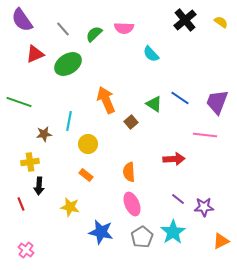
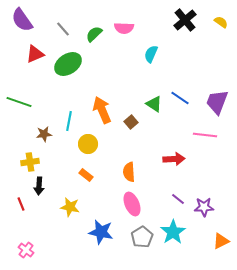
cyan semicircle: rotated 66 degrees clockwise
orange arrow: moved 4 px left, 10 px down
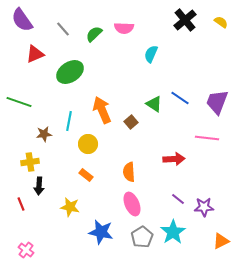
green ellipse: moved 2 px right, 8 px down
pink line: moved 2 px right, 3 px down
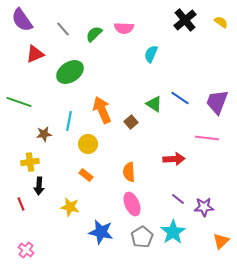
orange triangle: rotated 18 degrees counterclockwise
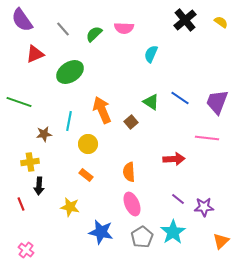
green triangle: moved 3 px left, 2 px up
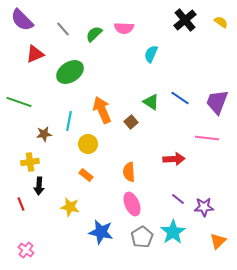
purple semicircle: rotated 10 degrees counterclockwise
orange triangle: moved 3 px left
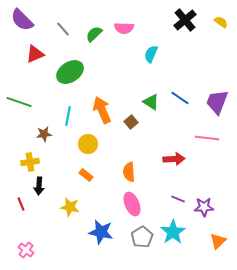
cyan line: moved 1 px left, 5 px up
purple line: rotated 16 degrees counterclockwise
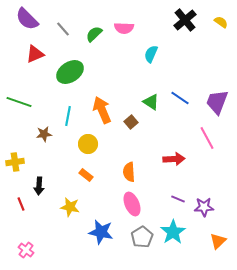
purple semicircle: moved 5 px right, 1 px up
pink line: rotated 55 degrees clockwise
yellow cross: moved 15 px left
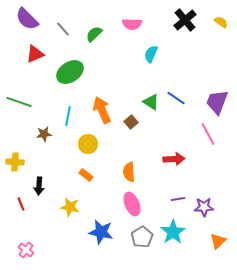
pink semicircle: moved 8 px right, 4 px up
blue line: moved 4 px left
pink line: moved 1 px right, 4 px up
yellow cross: rotated 12 degrees clockwise
purple line: rotated 32 degrees counterclockwise
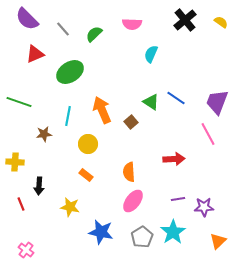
pink ellipse: moved 1 px right, 3 px up; rotated 60 degrees clockwise
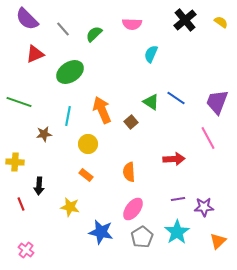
pink line: moved 4 px down
pink ellipse: moved 8 px down
cyan star: moved 4 px right
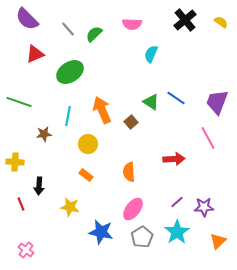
gray line: moved 5 px right
purple line: moved 1 px left, 3 px down; rotated 32 degrees counterclockwise
